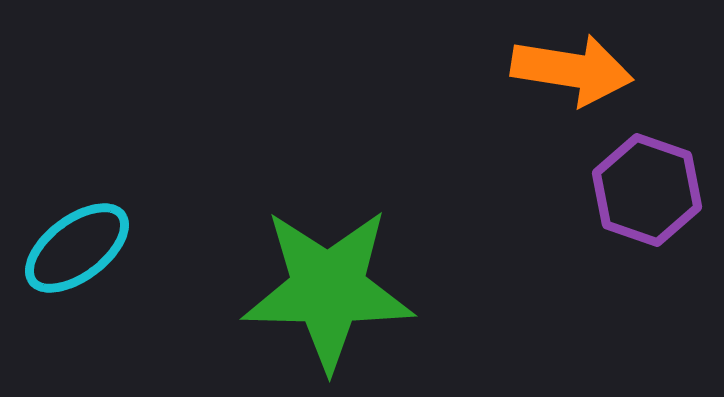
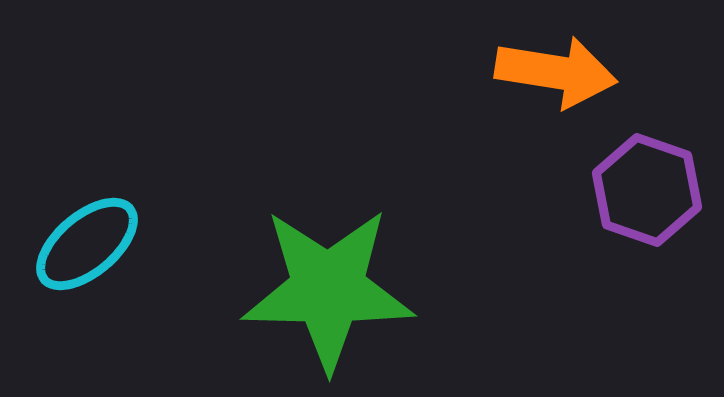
orange arrow: moved 16 px left, 2 px down
cyan ellipse: moved 10 px right, 4 px up; rotated 3 degrees counterclockwise
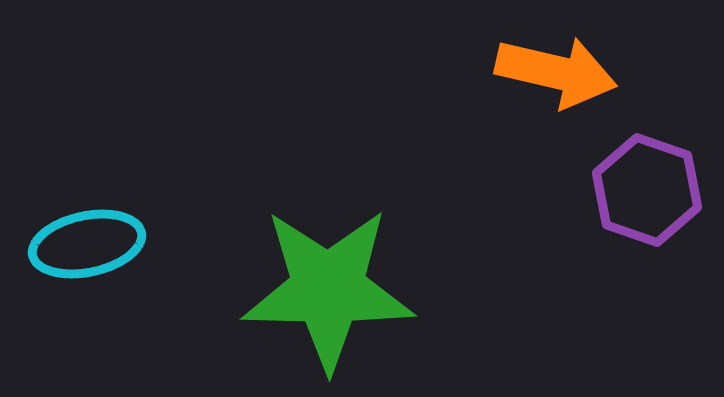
orange arrow: rotated 4 degrees clockwise
cyan ellipse: rotated 28 degrees clockwise
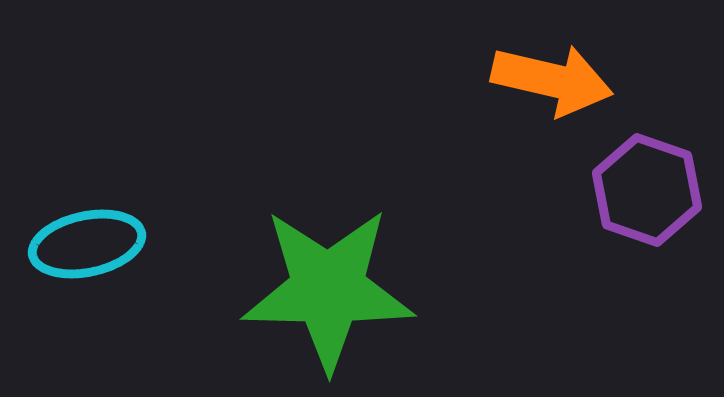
orange arrow: moved 4 px left, 8 px down
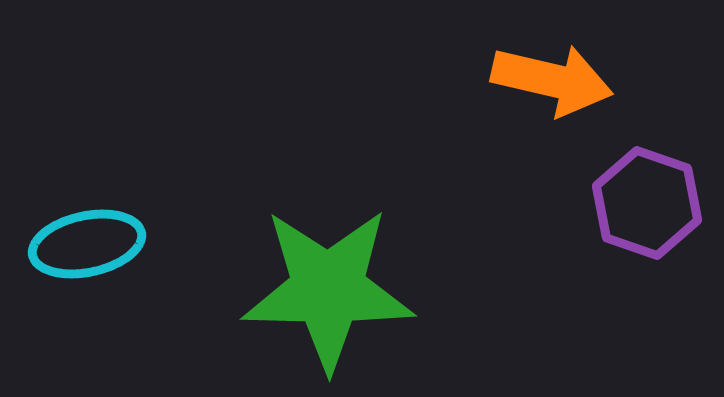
purple hexagon: moved 13 px down
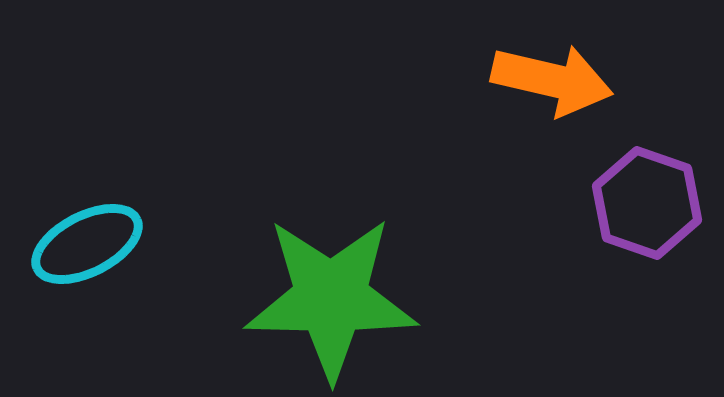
cyan ellipse: rotated 15 degrees counterclockwise
green star: moved 3 px right, 9 px down
